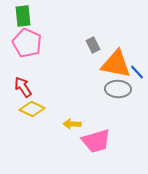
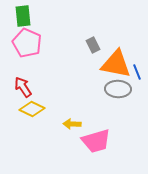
blue line: rotated 21 degrees clockwise
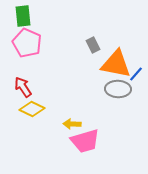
blue line: moved 1 px left, 2 px down; rotated 63 degrees clockwise
pink trapezoid: moved 11 px left
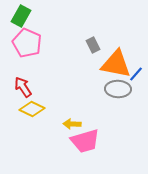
green rectangle: moved 2 px left; rotated 35 degrees clockwise
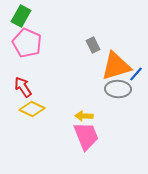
orange triangle: moved 2 px down; rotated 28 degrees counterclockwise
yellow arrow: moved 12 px right, 8 px up
pink trapezoid: moved 1 px right, 5 px up; rotated 96 degrees counterclockwise
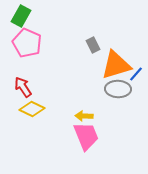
orange triangle: moved 1 px up
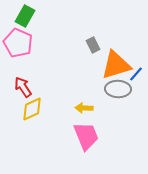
green rectangle: moved 4 px right
pink pentagon: moved 9 px left
yellow diamond: rotated 50 degrees counterclockwise
yellow arrow: moved 8 px up
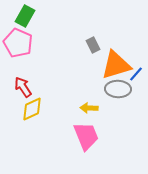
yellow arrow: moved 5 px right
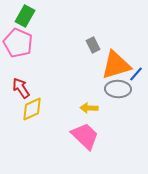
red arrow: moved 2 px left, 1 px down
pink trapezoid: moved 1 px left; rotated 24 degrees counterclockwise
